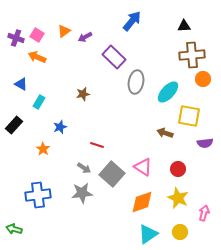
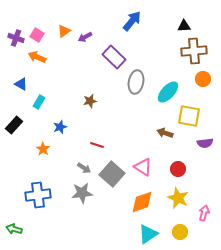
brown cross: moved 2 px right, 4 px up
brown star: moved 7 px right, 7 px down
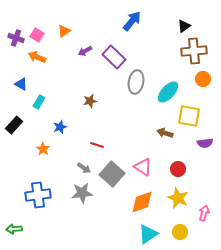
black triangle: rotated 32 degrees counterclockwise
purple arrow: moved 14 px down
green arrow: rotated 21 degrees counterclockwise
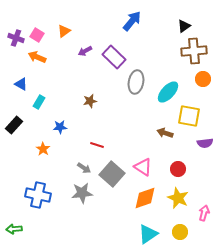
blue star: rotated 16 degrees clockwise
blue cross: rotated 20 degrees clockwise
orange diamond: moved 3 px right, 4 px up
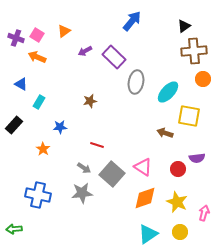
purple semicircle: moved 8 px left, 15 px down
yellow star: moved 1 px left, 4 px down
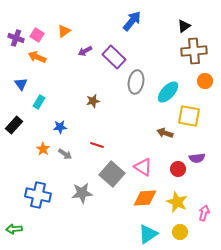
orange circle: moved 2 px right, 2 px down
blue triangle: rotated 24 degrees clockwise
brown star: moved 3 px right
gray arrow: moved 19 px left, 14 px up
orange diamond: rotated 15 degrees clockwise
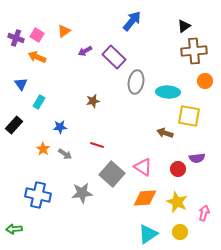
cyan ellipse: rotated 50 degrees clockwise
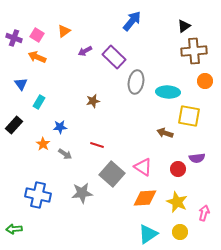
purple cross: moved 2 px left
orange star: moved 5 px up
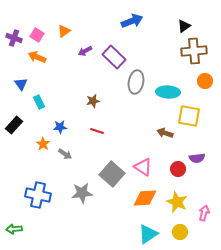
blue arrow: rotated 30 degrees clockwise
cyan rectangle: rotated 56 degrees counterclockwise
red line: moved 14 px up
